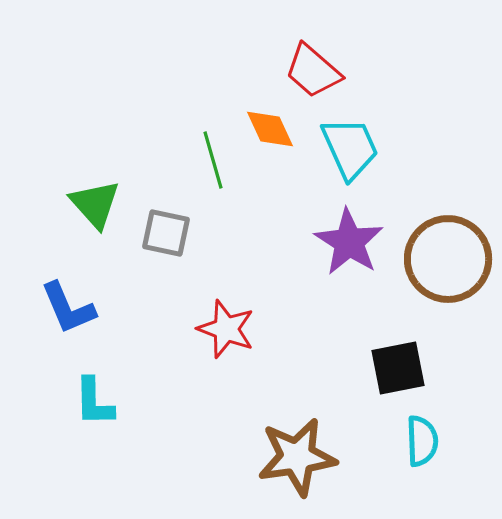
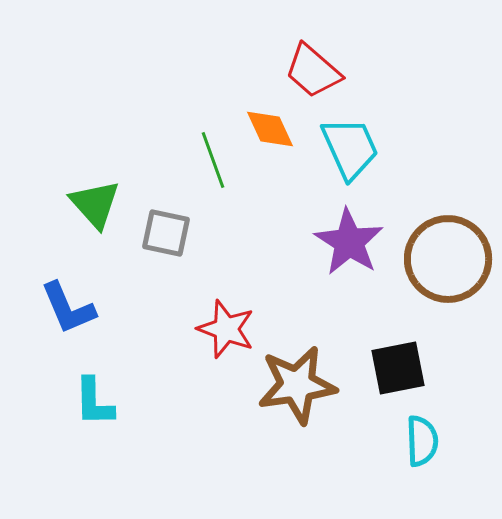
green line: rotated 4 degrees counterclockwise
brown star: moved 72 px up
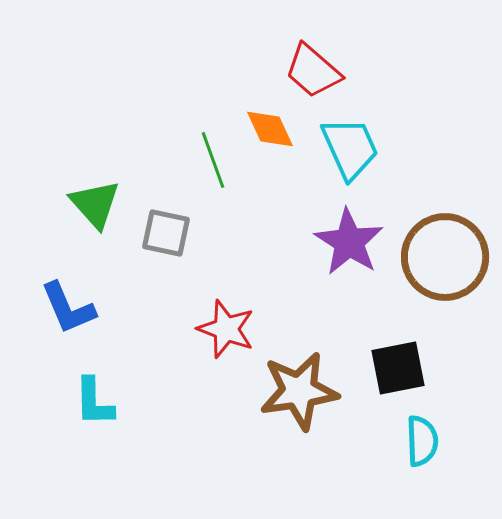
brown circle: moved 3 px left, 2 px up
brown star: moved 2 px right, 6 px down
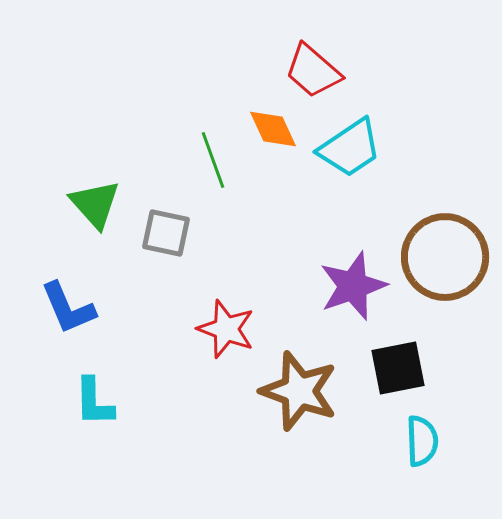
orange diamond: moved 3 px right
cyan trapezoid: rotated 80 degrees clockwise
purple star: moved 4 px right, 44 px down; rotated 20 degrees clockwise
brown star: rotated 28 degrees clockwise
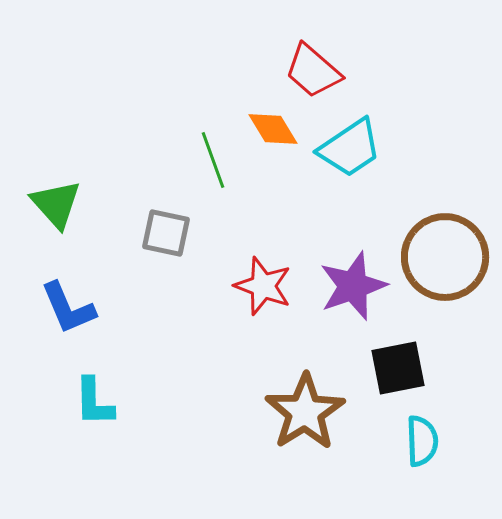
orange diamond: rotated 6 degrees counterclockwise
green triangle: moved 39 px left
red star: moved 37 px right, 43 px up
brown star: moved 6 px right, 21 px down; rotated 20 degrees clockwise
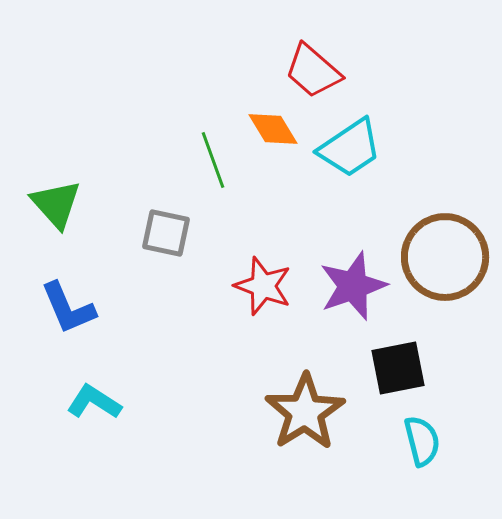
cyan L-shape: rotated 124 degrees clockwise
cyan semicircle: rotated 12 degrees counterclockwise
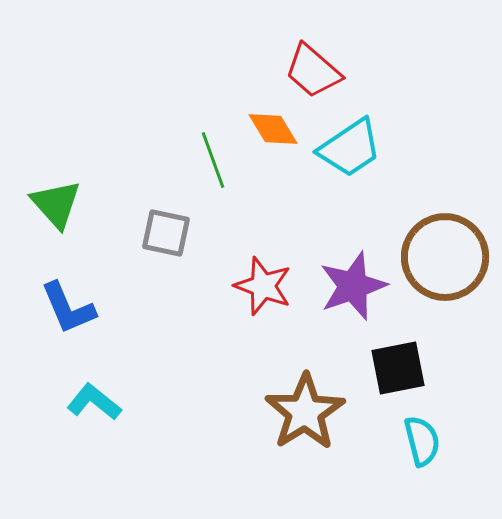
cyan L-shape: rotated 6 degrees clockwise
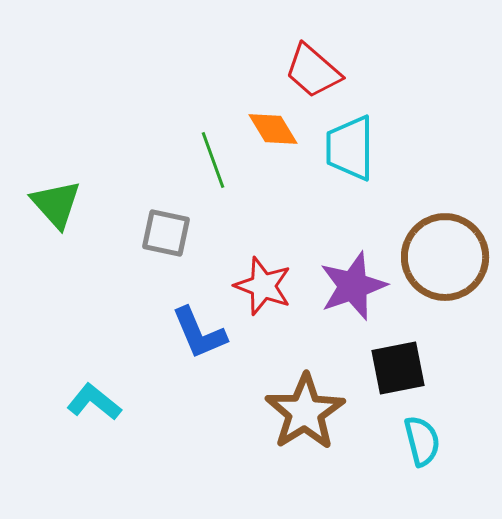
cyan trapezoid: rotated 124 degrees clockwise
blue L-shape: moved 131 px right, 25 px down
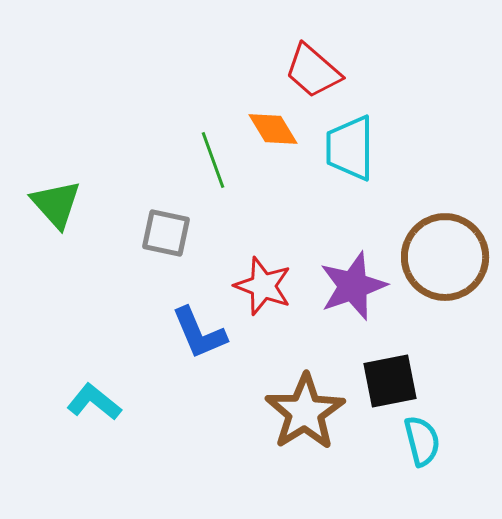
black square: moved 8 px left, 13 px down
